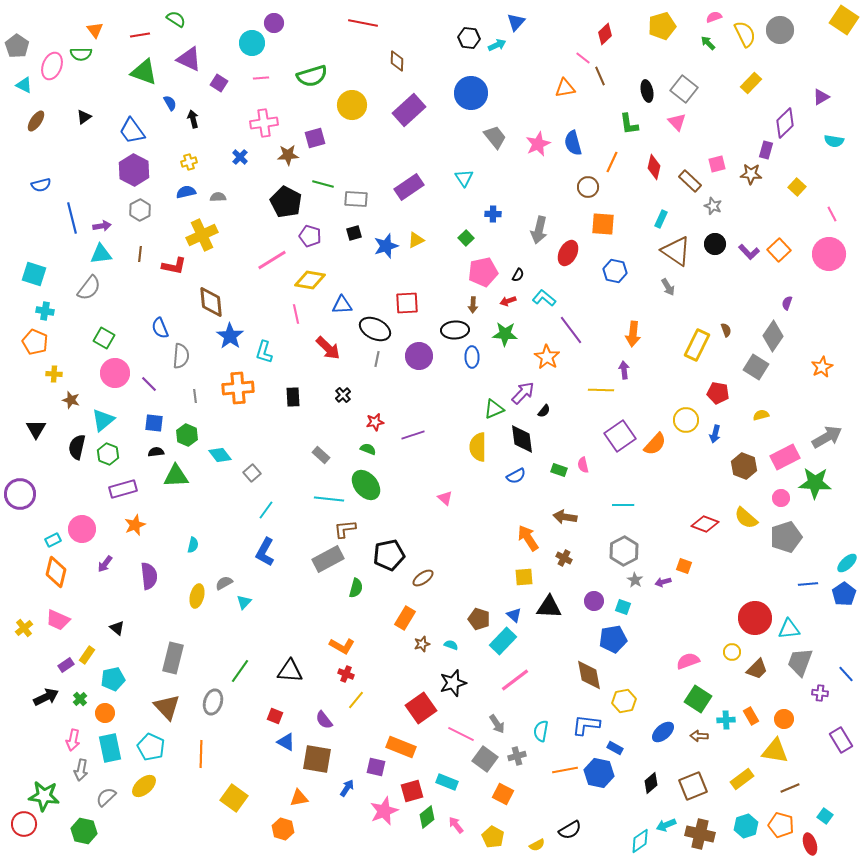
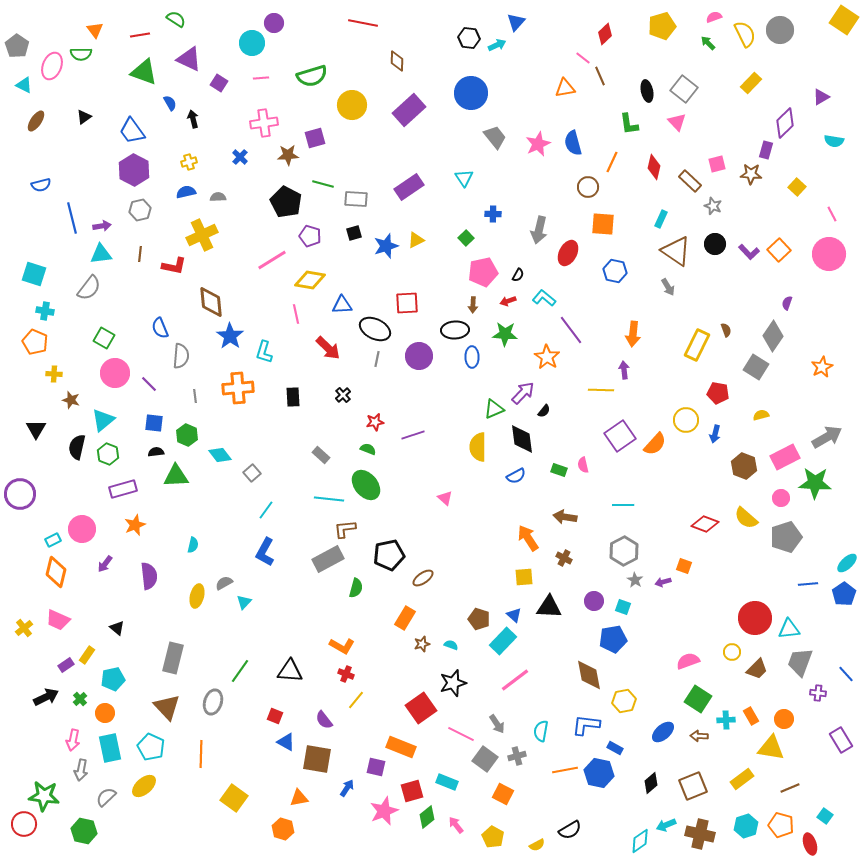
gray hexagon at (140, 210): rotated 15 degrees clockwise
purple cross at (820, 693): moved 2 px left
yellow triangle at (775, 751): moved 4 px left, 3 px up
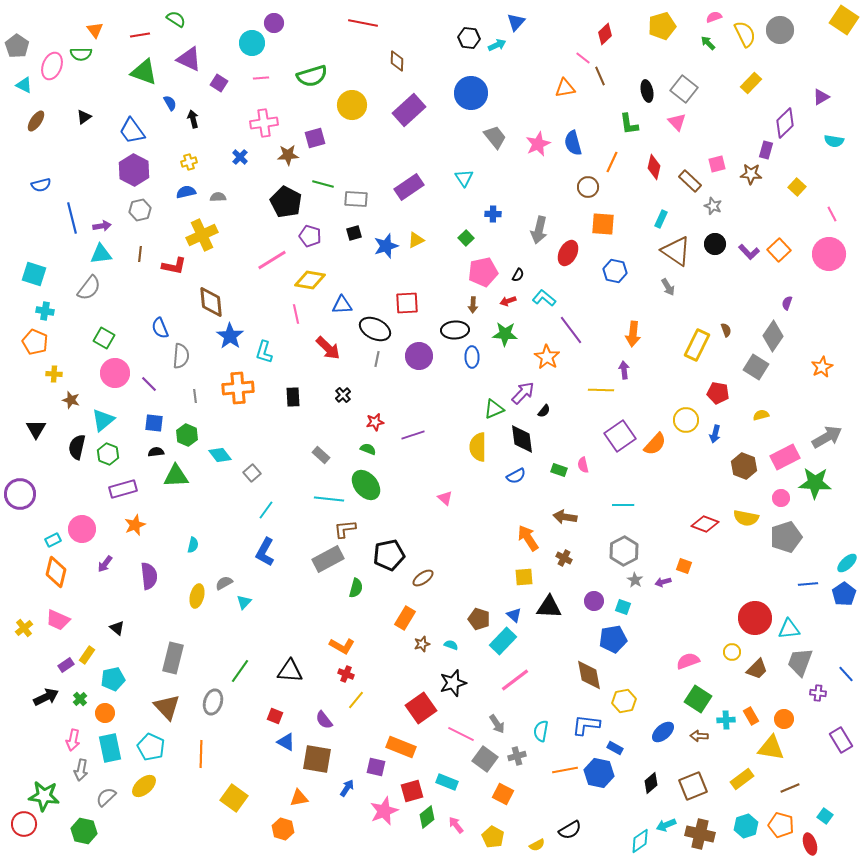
yellow semicircle at (746, 518): rotated 30 degrees counterclockwise
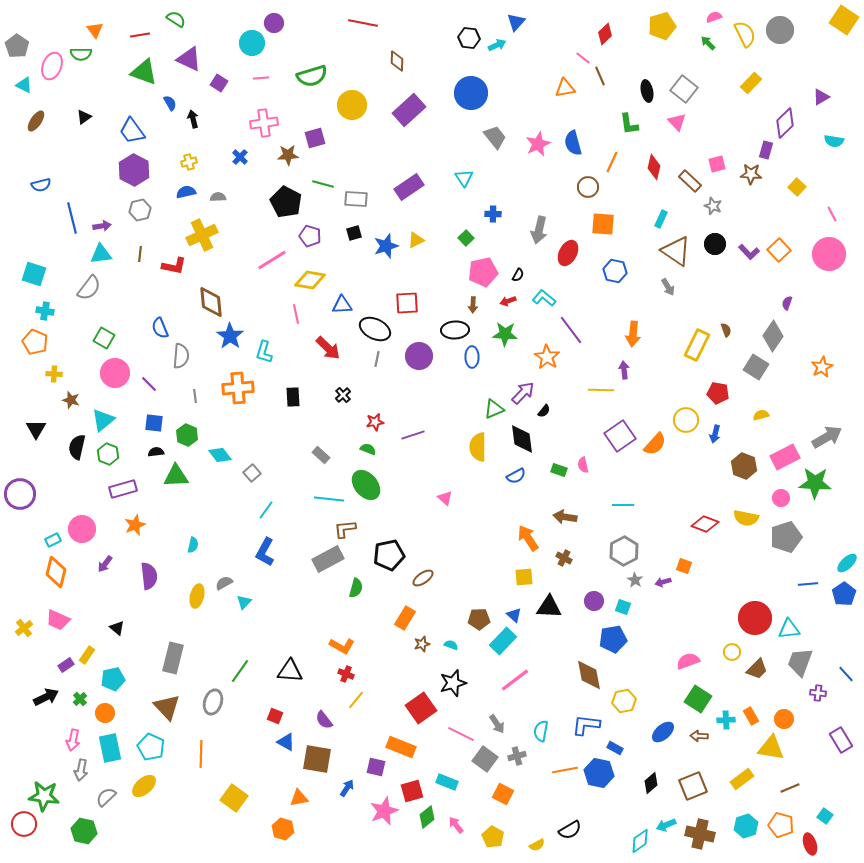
brown pentagon at (479, 619): rotated 20 degrees counterclockwise
